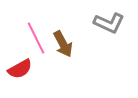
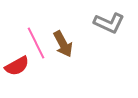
pink line: moved 5 px down
red semicircle: moved 3 px left, 3 px up
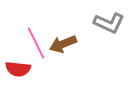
brown arrow: rotated 96 degrees clockwise
red semicircle: moved 1 px right, 3 px down; rotated 35 degrees clockwise
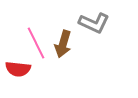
gray L-shape: moved 15 px left
brown arrow: rotated 52 degrees counterclockwise
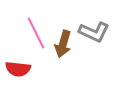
gray L-shape: moved 9 px down
pink line: moved 10 px up
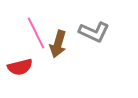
brown arrow: moved 5 px left
red semicircle: moved 2 px right, 2 px up; rotated 20 degrees counterclockwise
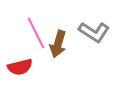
gray L-shape: rotated 8 degrees clockwise
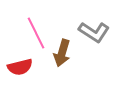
brown arrow: moved 4 px right, 9 px down
